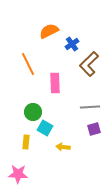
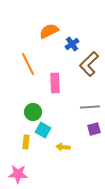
cyan square: moved 2 px left, 2 px down
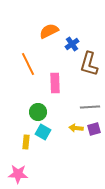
brown L-shape: rotated 30 degrees counterclockwise
green circle: moved 5 px right
cyan square: moved 2 px down
yellow arrow: moved 13 px right, 19 px up
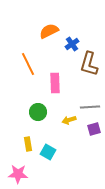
yellow arrow: moved 7 px left, 8 px up; rotated 24 degrees counterclockwise
cyan square: moved 5 px right, 20 px down
yellow rectangle: moved 2 px right, 2 px down; rotated 16 degrees counterclockwise
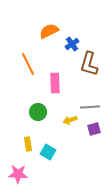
yellow arrow: moved 1 px right
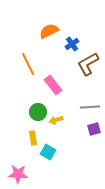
brown L-shape: moved 1 px left; rotated 45 degrees clockwise
pink rectangle: moved 2 px left, 2 px down; rotated 36 degrees counterclockwise
yellow arrow: moved 14 px left
yellow rectangle: moved 5 px right, 6 px up
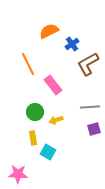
green circle: moved 3 px left
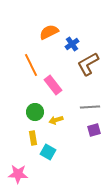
orange semicircle: moved 1 px down
orange line: moved 3 px right, 1 px down
purple square: moved 1 px down
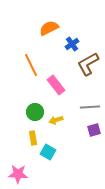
orange semicircle: moved 4 px up
pink rectangle: moved 3 px right
